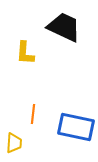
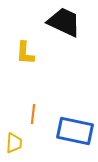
black trapezoid: moved 5 px up
blue rectangle: moved 1 px left, 4 px down
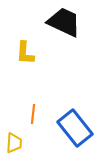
blue rectangle: moved 3 px up; rotated 39 degrees clockwise
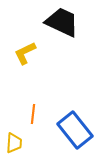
black trapezoid: moved 2 px left
yellow L-shape: rotated 60 degrees clockwise
blue rectangle: moved 2 px down
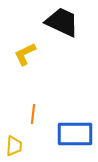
yellow L-shape: moved 1 px down
blue rectangle: moved 4 px down; rotated 51 degrees counterclockwise
yellow trapezoid: moved 3 px down
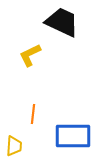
yellow L-shape: moved 5 px right, 1 px down
blue rectangle: moved 2 px left, 2 px down
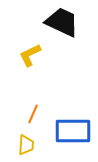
orange line: rotated 18 degrees clockwise
blue rectangle: moved 5 px up
yellow trapezoid: moved 12 px right, 1 px up
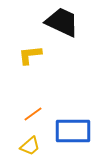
yellow L-shape: rotated 20 degrees clockwise
orange line: rotated 30 degrees clockwise
yellow trapezoid: moved 4 px right, 1 px down; rotated 45 degrees clockwise
